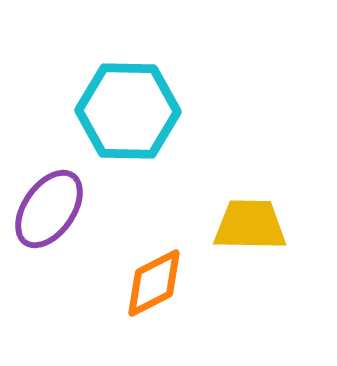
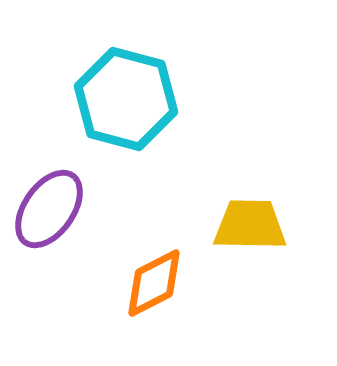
cyan hexagon: moved 2 px left, 12 px up; rotated 14 degrees clockwise
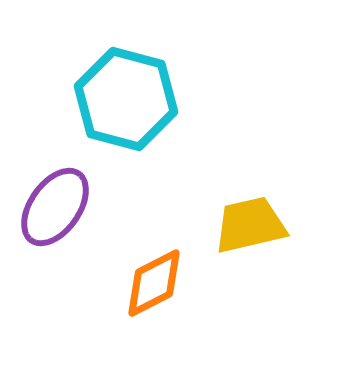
purple ellipse: moved 6 px right, 2 px up
yellow trapezoid: rotated 14 degrees counterclockwise
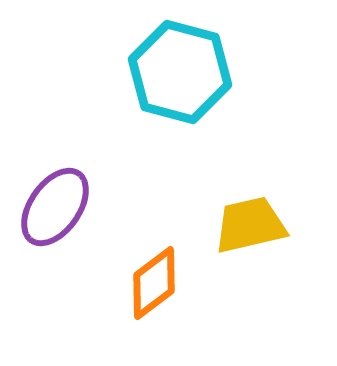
cyan hexagon: moved 54 px right, 27 px up
orange diamond: rotated 10 degrees counterclockwise
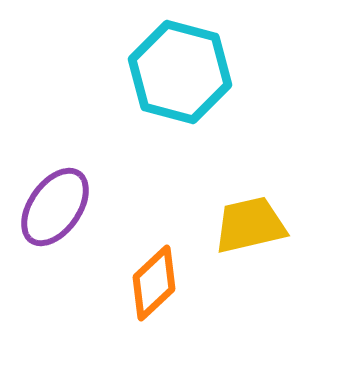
orange diamond: rotated 6 degrees counterclockwise
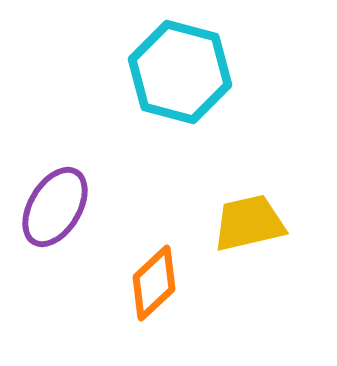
purple ellipse: rotated 4 degrees counterclockwise
yellow trapezoid: moved 1 px left, 2 px up
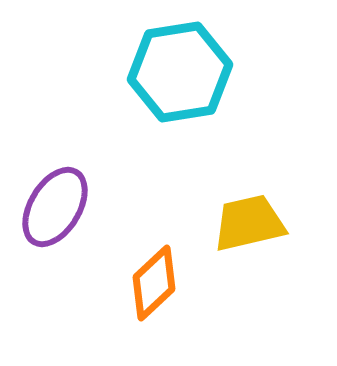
cyan hexagon: rotated 24 degrees counterclockwise
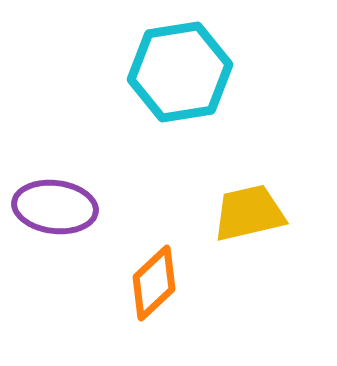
purple ellipse: rotated 66 degrees clockwise
yellow trapezoid: moved 10 px up
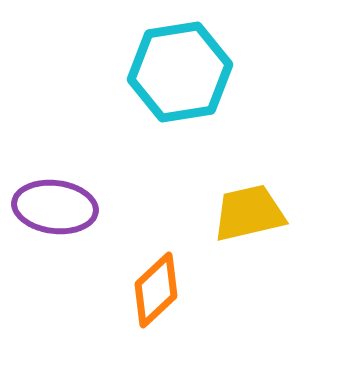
orange diamond: moved 2 px right, 7 px down
